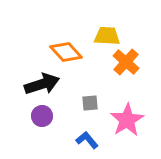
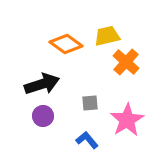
yellow trapezoid: rotated 16 degrees counterclockwise
orange diamond: moved 8 px up; rotated 12 degrees counterclockwise
purple circle: moved 1 px right
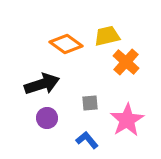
purple circle: moved 4 px right, 2 px down
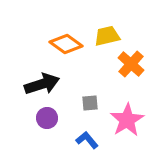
orange cross: moved 5 px right, 2 px down
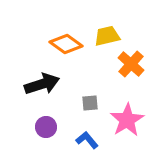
purple circle: moved 1 px left, 9 px down
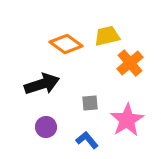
orange cross: moved 1 px left, 1 px up; rotated 8 degrees clockwise
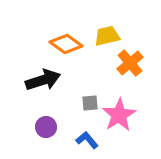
black arrow: moved 1 px right, 4 px up
pink star: moved 8 px left, 5 px up
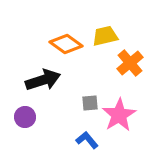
yellow trapezoid: moved 2 px left
purple circle: moved 21 px left, 10 px up
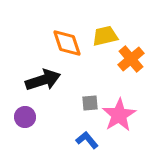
orange diamond: moved 1 px right, 1 px up; rotated 36 degrees clockwise
orange cross: moved 1 px right, 4 px up
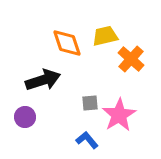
orange cross: rotated 8 degrees counterclockwise
